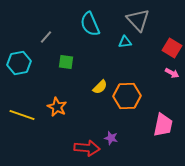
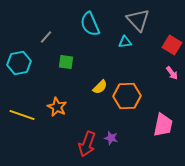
red square: moved 3 px up
pink arrow: rotated 24 degrees clockwise
red arrow: moved 4 px up; rotated 105 degrees clockwise
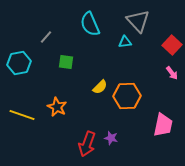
gray triangle: moved 1 px down
red square: rotated 12 degrees clockwise
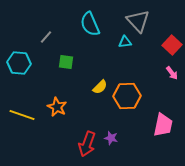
cyan hexagon: rotated 15 degrees clockwise
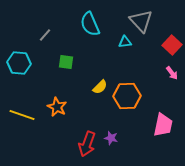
gray triangle: moved 3 px right
gray line: moved 1 px left, 2 px up
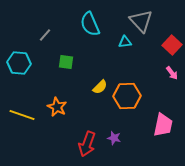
purple star: moved 3 px right
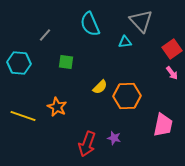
red square: moved 4 px down; rotated 12 degrees clockwise
yellow line: moved 1 px right, 1 px down
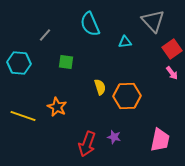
gray triangle: moved 12 px right
yellow semicircle: rotated 63 degrees counterclockwise
pink trapezoid: moved 3 px left, 15 px down
purple star: moved 1 px up
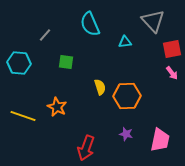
red square: rotated 24 degrees clockwise
purple star: moved 12 px right, 3 px up
red arrow: moved 1 px left, 4 px down
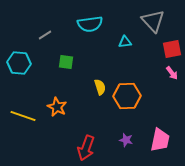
cyan semicircle: rotated 75 degrees counterclockwise
gray line: rotated 16 degrees clockwise
purple star: moved 6 px down
